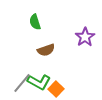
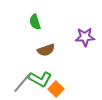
purple star: rotated 30 degrees clockwise
green L-shape: moved 1 px right, 3 px up
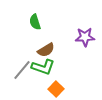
brown semicircle: rotated 12 degrees counterclockwise
green L-shape: moved 3 px right, 12 px up; rotated 10 degrees counterclockwise
gray line: moved 13 px up
